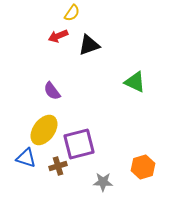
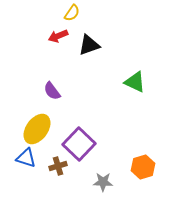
yellow ellipse: moved 7 px left, 1 px up
purple square: rotated 32 degrees counterclockwise
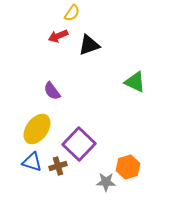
blue triangle: moved 6 px right, 4 px down
orange hexagon: moved 15 px left
gray star: moved 3 px right
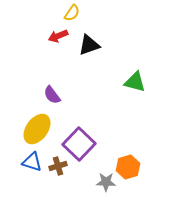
green triangle: rotated 10 degrees counterclockwise
purple semicircle: moved 4 px down
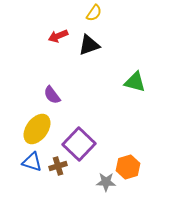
yellow semicircle: moved 22 px right
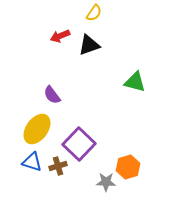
red arrow: moved 2 px right
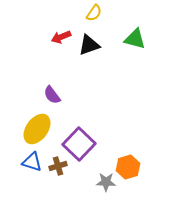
red arrow: moved 1 px right, 1 px down
green triangle: moved 43 px up
